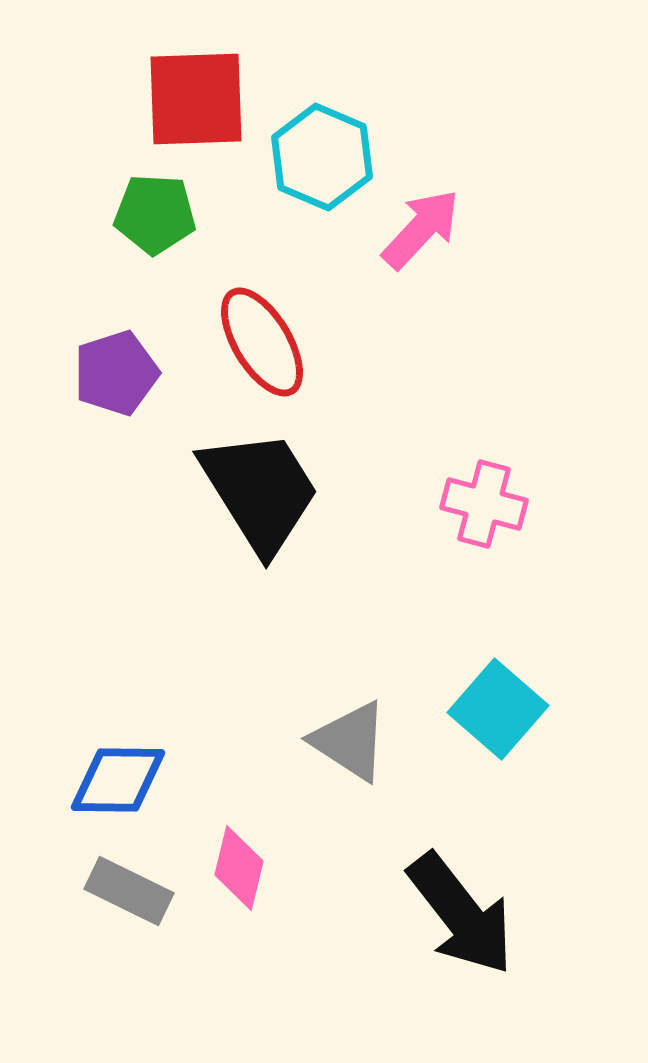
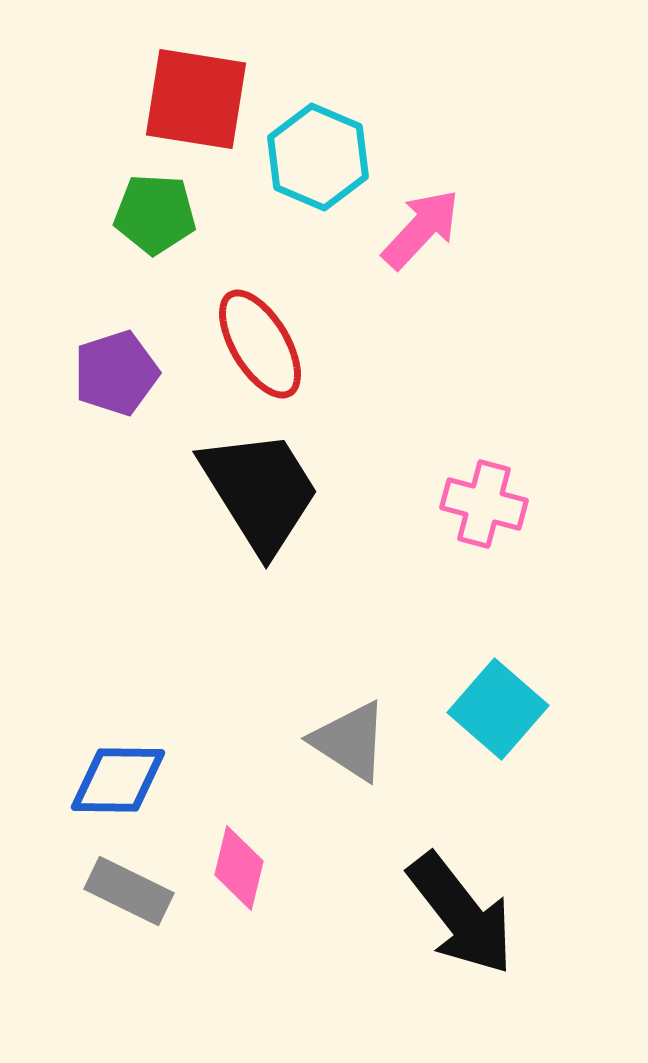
red square: rotated 11 degrees clockwise
cyan hexagon: moved 4 px left
red ellipse: moved 2 px left, 2 px down
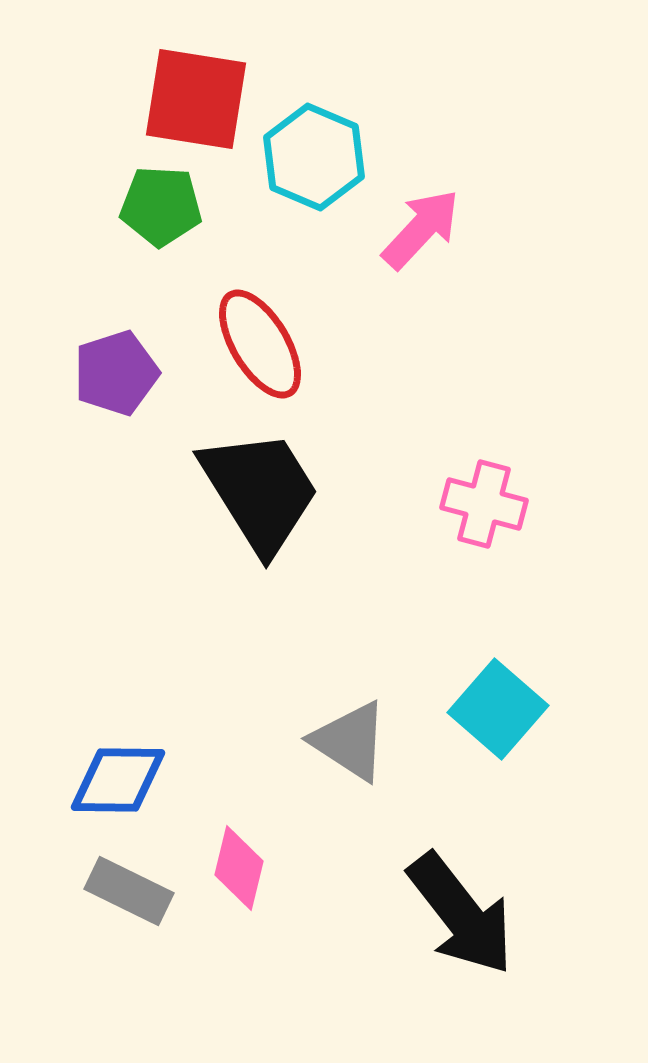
cyan hexagon: moved 4 px left
green pentagon: moved 6 px right, 8 px up
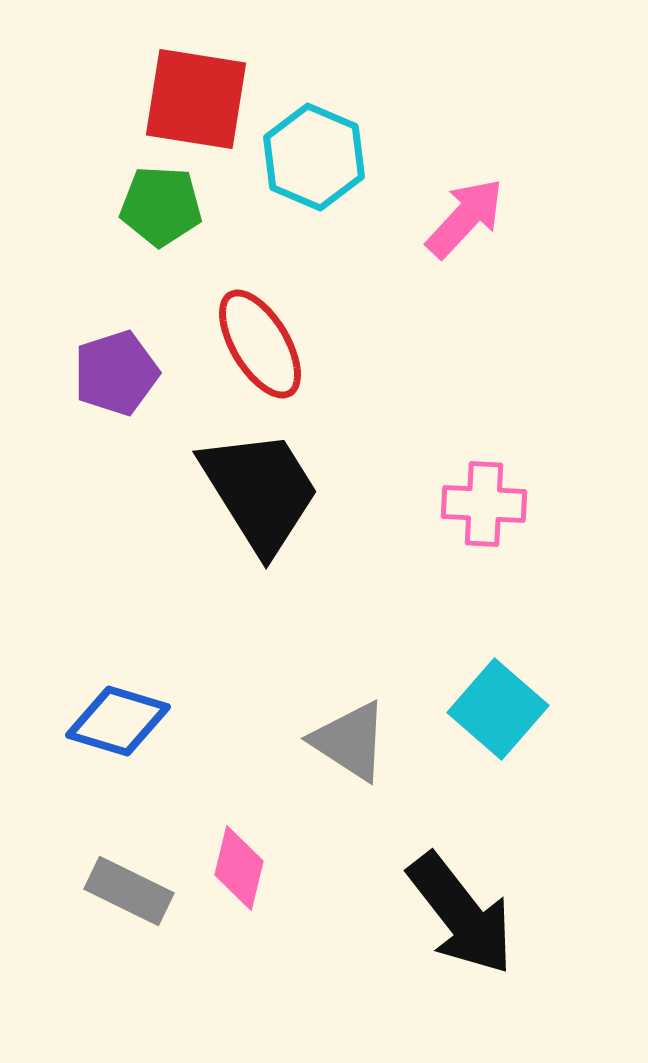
pink arrow: moved 44 px right, 11 px up
pink cross: rotated 12 degrees counterclockwise
blue diamond: moved 59 px up; rotated 16 degrees clockwise
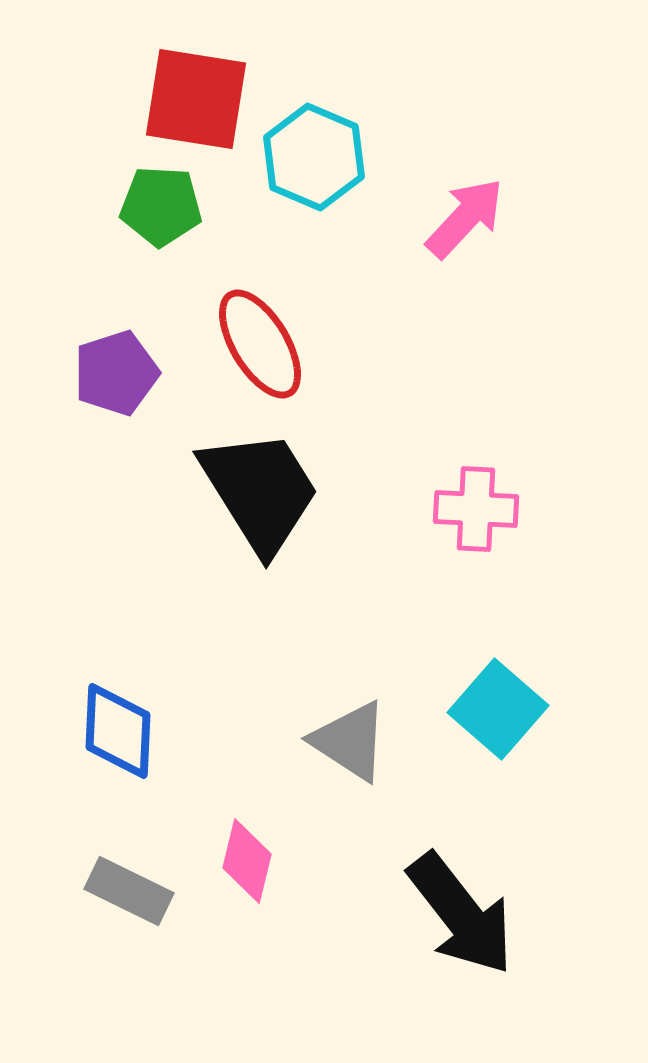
pink cross: moved 8 px left, 5 px down
blue diamond: moved 10 px down; rotated 76 degrees clockwise
pink diamond: moved 8 px right, 7 px up
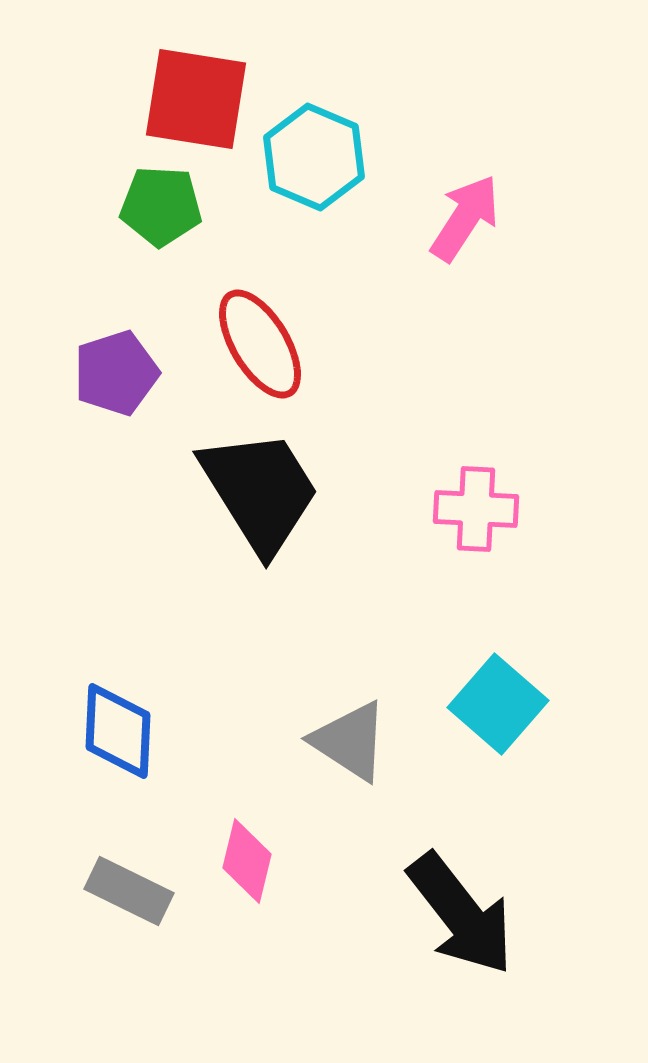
pink arrow: rotated 10 degrees counterclockwise
cyan square: moved 5 px up
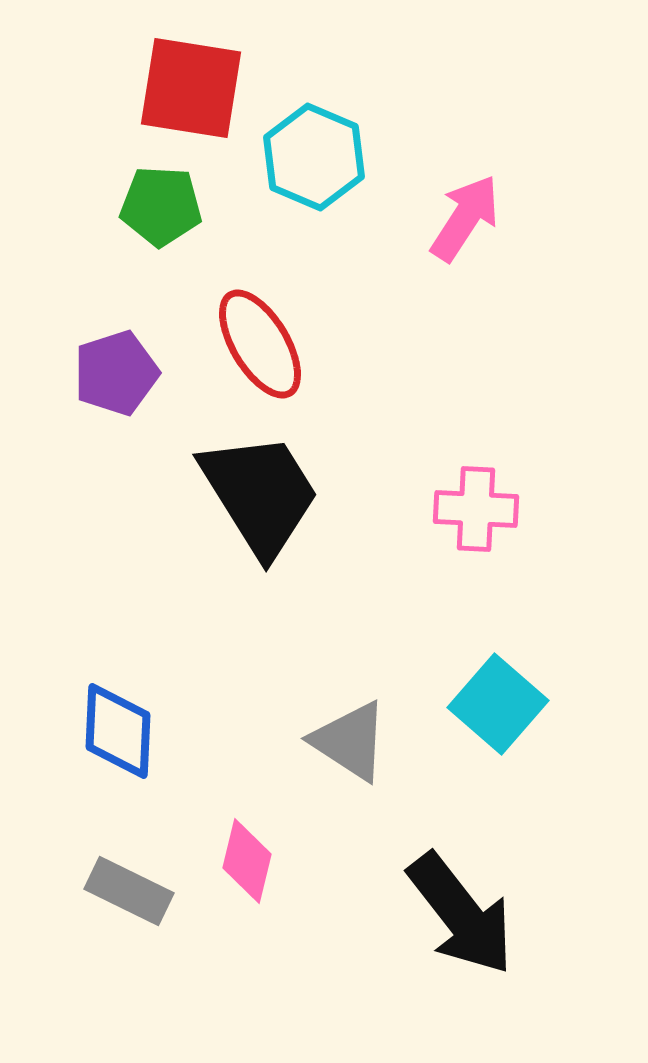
red square: moved 5 px left, 11 px up
black trapezoid: moved 3 px down
